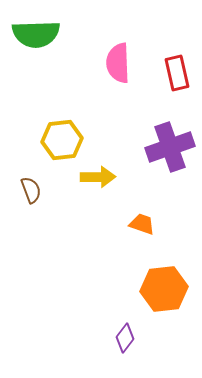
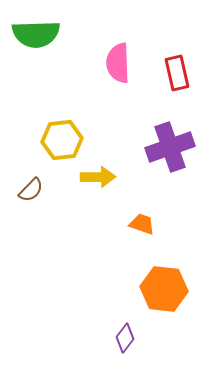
brown semicircle: rotated 64 degrees clockwise
orange hexagon: rotated 12 degrees clockwise
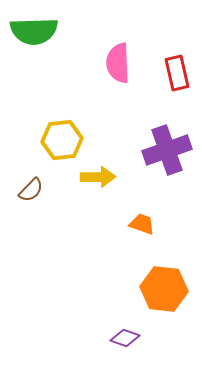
green semicircle: moved 2 px left, 3 px up
purple cross: moved 3 px left, 3 px down
purple diamond: rotated 72 degrees clockwise
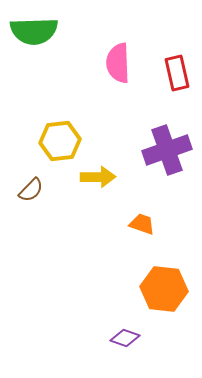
yellow hexagon: moved 2 px left, 1 px down
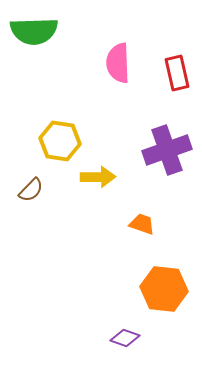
yellow hexagon: rotated 15 degrees clockwise
